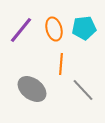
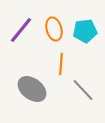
cyan pentagon: moved 1 px right, 3 px down
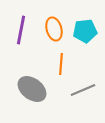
purple line: rotated 28 degrees counterclockwise
gray line: rotated 70 degrees counterclockwise
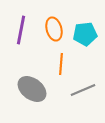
cyan pentagon: moved 3 px down
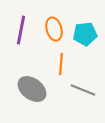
gray line: rotated 45 degrees clockwise
